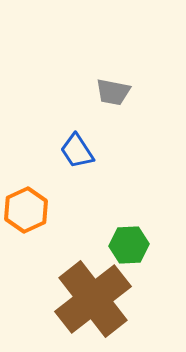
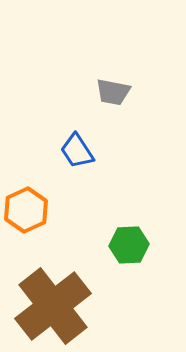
brown cross: moved 40 px left, 7 px down
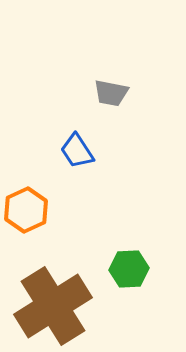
gray trapezoid: moved 2 px left, 1 px down
green hexagon: moved 24 px down
brown cross: rotated 6 degrees clockwise
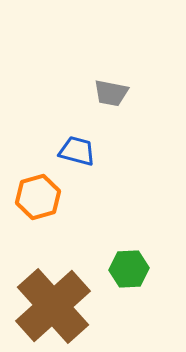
blue trapezoid: rotated 138 degrees clockwise
orange hexagon: moved 12 px right, 13 px up; rotated 9 degrees clockwise
brown cross: rotated 10 degrees counterclockwise
